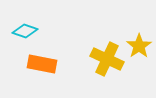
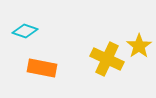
orange rectangle: moved 4 px down
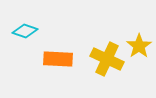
orange rectangle: moved 16 px right, 9 px up; rotated 8 degrees counterclockwise
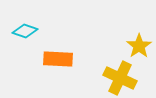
yellow cross: moved 13 px right, 19 px down
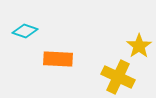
yellow cross: moved 2 px left, 1 px up
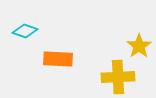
yellow cross: rotated 28 degrees counterclockwise
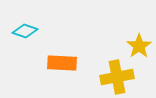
orange rectangle: moved 4 px right, 4 px down
yellow cross: moved 1 px left; rotated 8 degrees counterclockwise
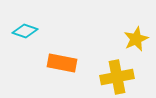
yellow star: moved 3 px left, 7 px up; rotated 10 degrees clockwise
orange rectangle: rotated 8 degrees clockwise
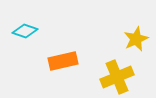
orange rectangle: moved 1 px right, 2 px up; rotated 24 degrees counterclockwise
yellow cross: rotated 12 degrees counterclockwise
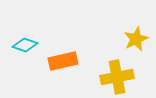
cyan diamond: moved 14 px down
yellow cross: rotated 12 degrees clockwise
